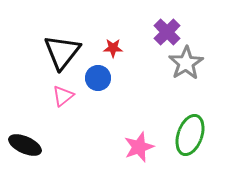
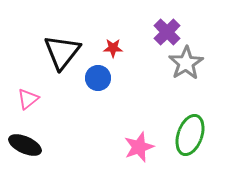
pink triangle: moved 35 px left, 3 px down
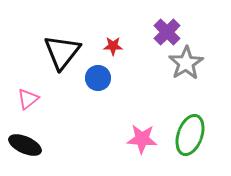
red star: moved 2 px up
pink star: moved 3 px right, 8 px up; rotated 24 degrees clockwise
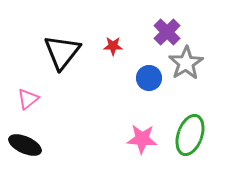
blue circle: moved 51 px right
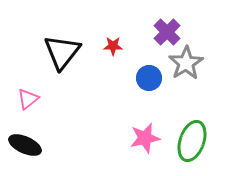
green ellipse: moved 2 px right, 6 px down
pink star: moved 3 px right, 1 px up; rotated 16 degrees counterclockwise
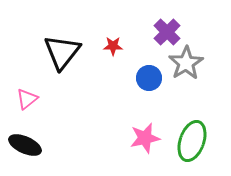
pink triangle: moved 1 px left
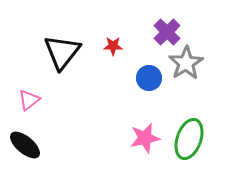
pink triangle: moved 2 px right, 1 px down
green ellipse: moved 3 px left, 2 px up
black ellipse: rotated 16 degrees clockwise
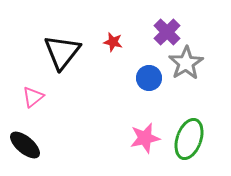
red star: moved 4 px up; rotated 12 degrees clockwise
pink triangle: moved 4 px right, 3 px up
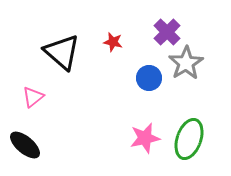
black triangle: rotated 27 degrees counterclockwise
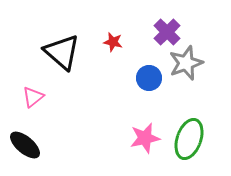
gray star: rotated 12 degrees clockwise
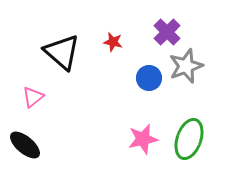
gray star: moved 3 px down
pink star: moved 2 px left, 1 px down
